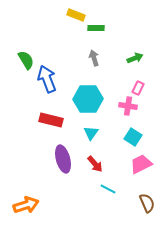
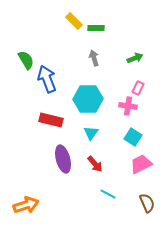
yellow rectangle: moved 2 px left, 6 px down; rotated 24 degrees clockwise
cyan line: moved 5 px down
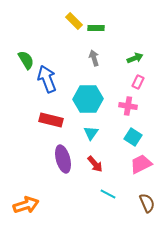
pink rectangle: moved 6 px up
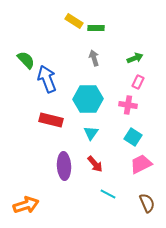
yellow rectangle: rotated 12 degrees counterclockwise
green semicircle: rotated 12 degrees counterclockwise
pink cross: moved 1 px up
purple ellipse: moved 1 px right, 7 px down; rotated 12 degrees clockwise
